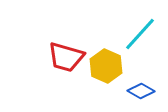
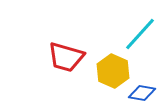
yellow hexagon: moved 7 px right, 5 px down
blue diamond: moved 1 px right, 2 px down; rotated 20 degrees counterclockwise
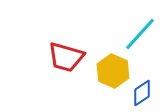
blue diamond: rotated 44 degrees counterclockwise
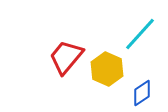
red trapezoid: rotated 114 degrees clockwise
yellow hexagon: moved 6 px left, 2 px up
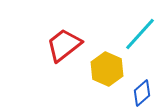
red trapezoid: moved 2 px left, 12 px up; rotated 12 degrees clockwise
blue diamond: rotated 8 degrees counterclockwise
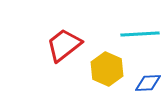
cyan line: rotated 45 degrees clockwise
blue diamond: moved 6 px right, 10 px up; rotated 40 degrees clockwise
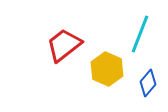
cyan line: rotated 66 degrees counterclockwise
blue diamond: rotated 48 degrees counterclockwise
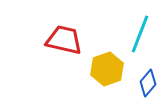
red trapezoid: moved 5 px up; rotated 51 degrees clockwise
yellow hexagon: rotated 16 degrees clockwise
